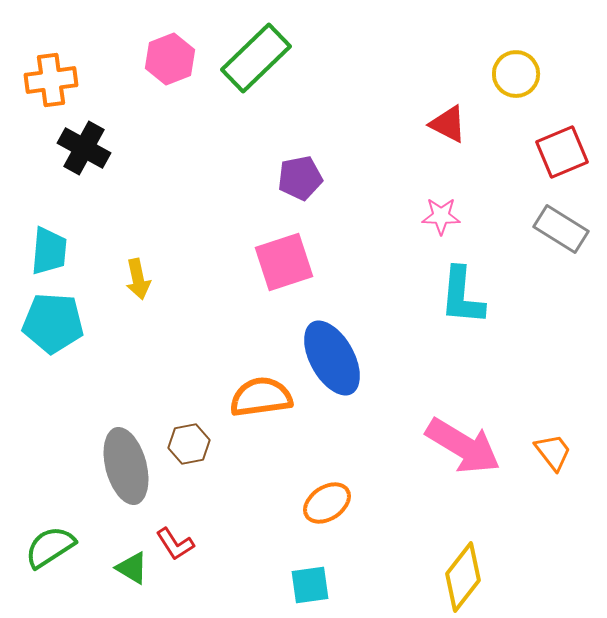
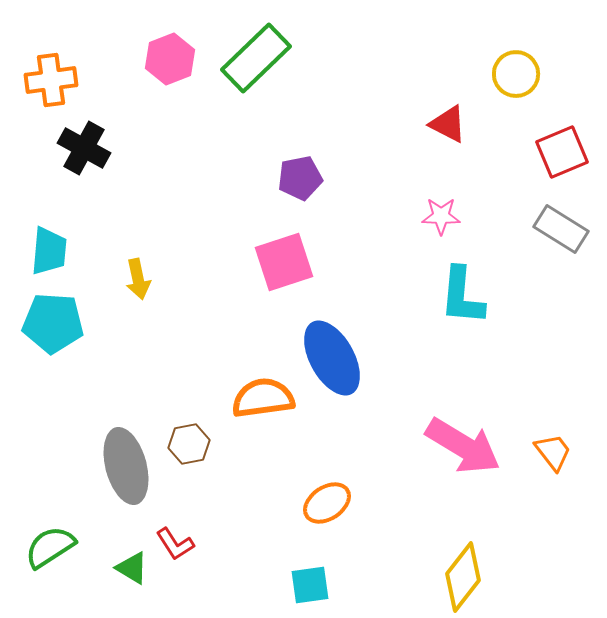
orange semicircle: moved 2 px right, 1 px down
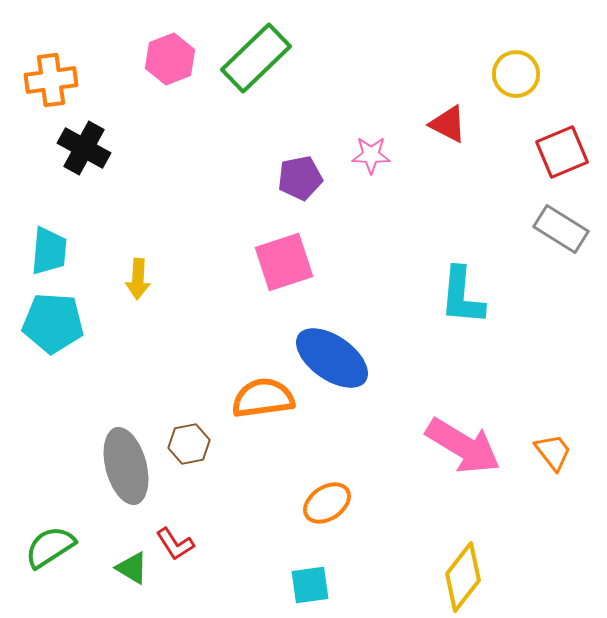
pink star: moved 70 px left, 61 px up
yellow arrow: rotated 15 degrees clockwise
blue ellipse: rotated 26 degrees counterclockwise
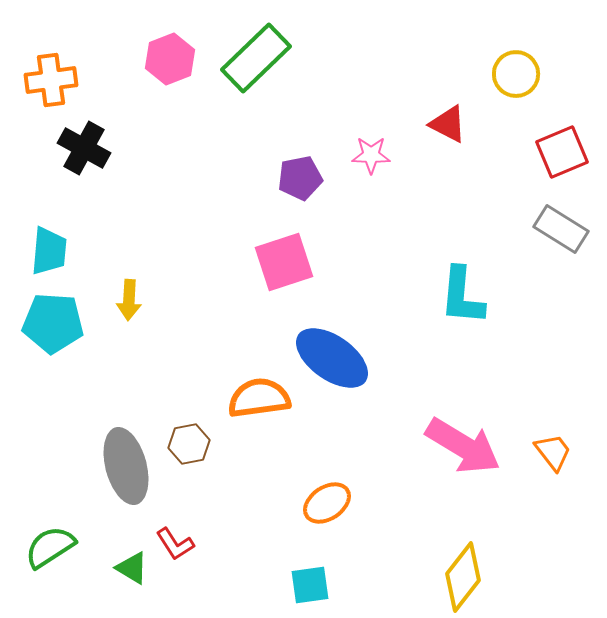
yellow arrow: moved 9 px left, 21 px down
orange semicircle: moved 4 px left
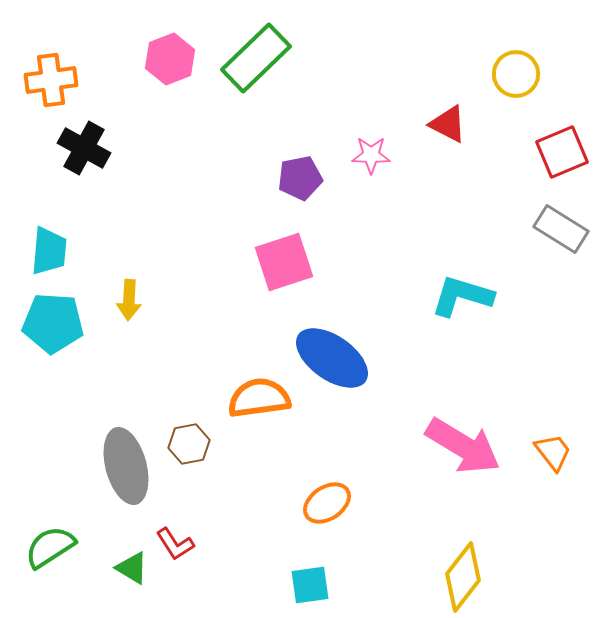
cyan L-shape: rotated 102 degrees clockwise
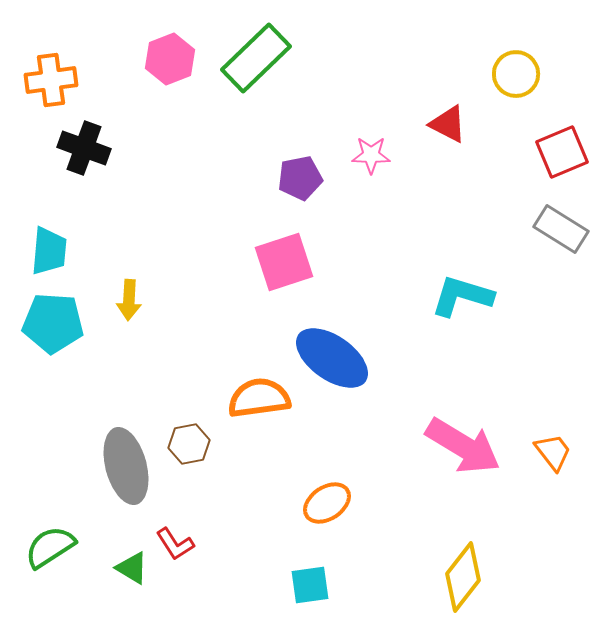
black cross: rotated 9 degrees counterclockwise
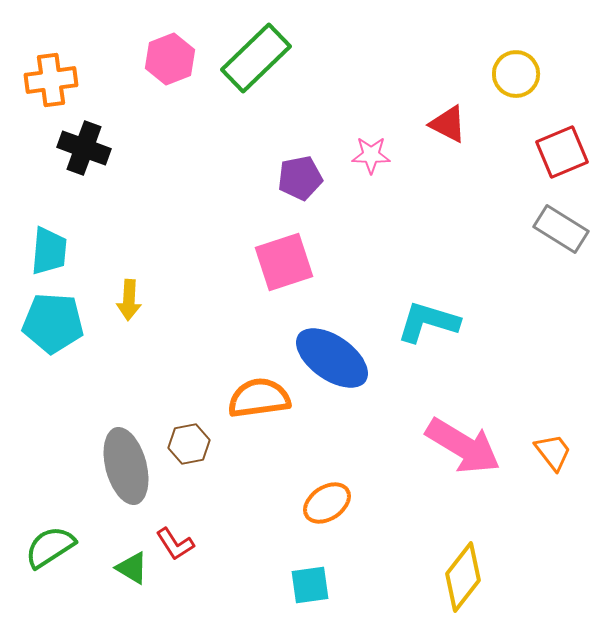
cyan L-shape: moved 34 px left, 26 px down
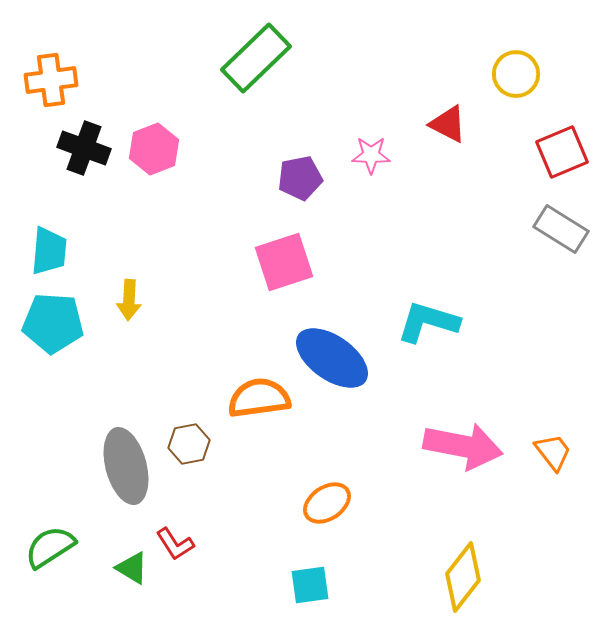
pink hexagon: moved 16 px left, 90 px down
pink arrow: rotated 20 degrees counterclockwise
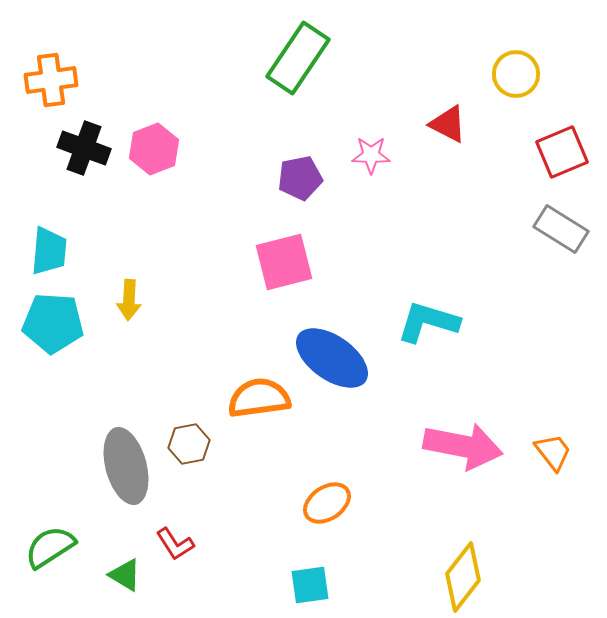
green rectangle: moved 42 px right; rotated 12 degrees counterclockwise
pink square: rotated 4 degrees clockwise
green triangle: moved 7 px left, 7 px down
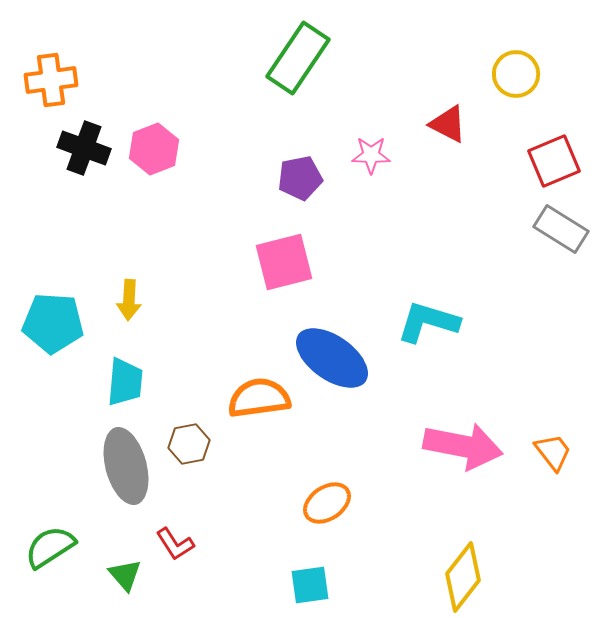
red square: moved 8 px left, 9 px down
cyan trapezoid: moved 76 px right, 131 px down
green triangle: rotated 18 degrees clockwise
